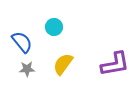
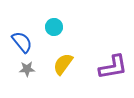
purple L-shape: moved 2 px left, 3 px down
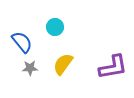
cyan circle: moved 1 px right
gray star: moved 3 px right, 1 px up
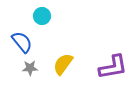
cyan circle: moved 13 px left, 11 px up
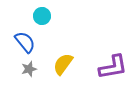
blue semicircle: moved 3 px right
gray star: moved 1 px left, 1 px down; rotated 14 degrees counterclockwise
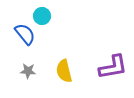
blue semicircle: moved 8 px up
yellow semicircle: moved 1 px right, 7 px down; rotated 50 degrees counterclockwise
gray star: moved 1 px left, 2 px down; rotated 21 degrees clockwise
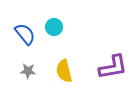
cyan circle: moved 12 px right, 11 px down
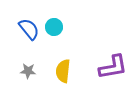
blue semicircle: moved 4 px right, 5 px up
yellow semicircle: moved 1 px left; rotated 20 degrees clockwise
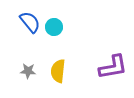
blue semicircle: moved 1 px right, 7 px up
yellow semicircle: moved 5 px left
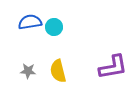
blue semicircle: rotated 60 degrees counterclockwise
yellow semicircle: rotated 20 degrees counterclockwise
